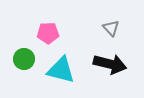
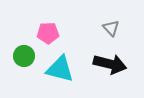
green circle: moved 3 px up
cyan triangle: moved 1 px left, 1 px up
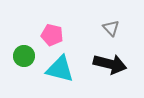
pink pentagon: moved 4 px right, 2 px down; rotated 15 degrees clockwise
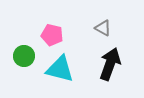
gray triangle: moved 8 px left; rotated 18 degrees counterclockwise
black arrow: rotated 84 degrees counterclockwise
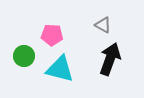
gray triangle: moved 3 px up
pink pentagon: rotated 10 degrees counterclockwise
black arrow: moved 5 px up
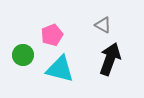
pink pentagon: rotated 25 degrees counterclockwise
green circle: moved 1 px left, 1 px up
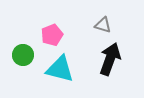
gray triangle: rotated 12 degrees counterclockwise
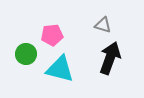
pink pentagon: rotated 15 degrees clockwise
green circle: moved 3 px right, 1 px up
black arrow: moved 1 px up
